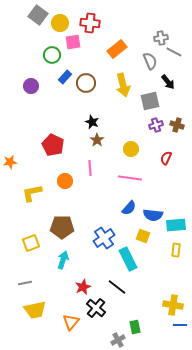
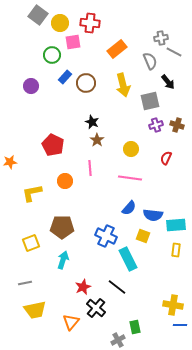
blue cross at (104, 238): moved 2 px right, 2 px up; rotated 30 degrees counterclockwise
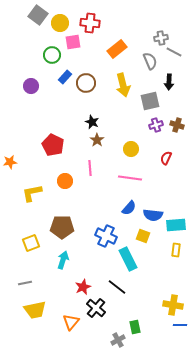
black arrow at (168, 82): moved 1 px right; rotated 42 degrees clockwise
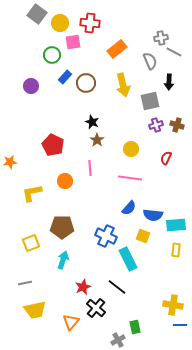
gray square at (38, 15): moved 1 px left, 1 px up
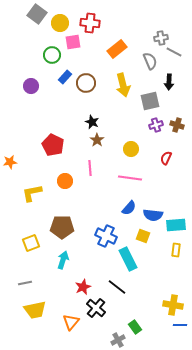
green rectangle at (135, 327): rotated 24 degrees counterclockwise
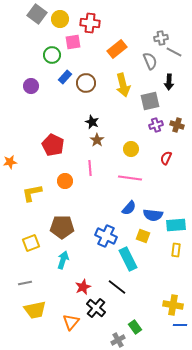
yellow circle at (60, 23): moved 4 px up
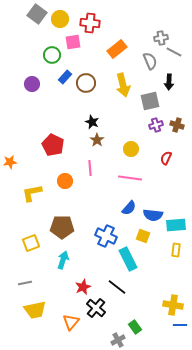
purple circle at (31, 86): moved 1 px right, 2 px up
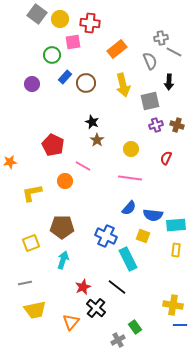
pink line at (90, 168): moved 7 px left, 2 px up; rotated 56 degrees counterclockwise
